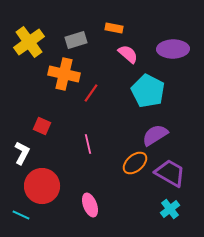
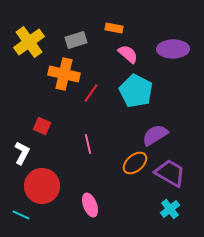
cyan pentagon: moved 12 px left
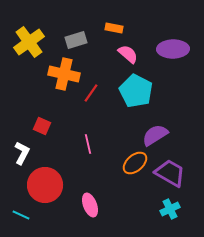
red circle: moved 3 px right, 1 px up
cyan cross: rotated 12 degrees clockwise
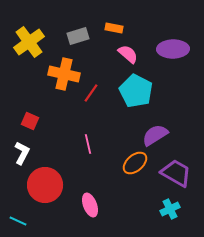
gray rectangle: moved 2 px right, 4 px up
red square: moved 12 px left, 5 px up
purple trapezoid: moved 6 px right
cyan line: moved 3 px left, 6 px down
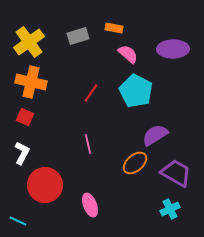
orange cross: moved 33 px left, 8 px down
red square: moved 5 px left, 4 px up
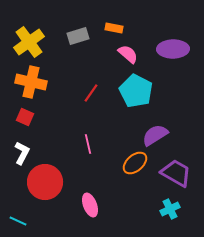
red circle: moved 3 px up
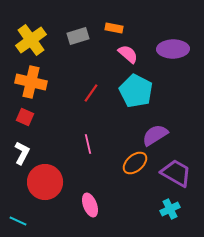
yellow cross: moved 2 px right, 2 px up
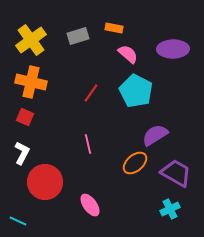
pink ellipse: rotated 15 degrees counterclockwise
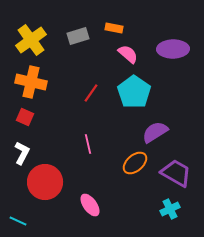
cyan pentagon: moved 2 px left, 1 px down; rotated 8 degrees clockwise
purple semicircle: moved 3 px up
